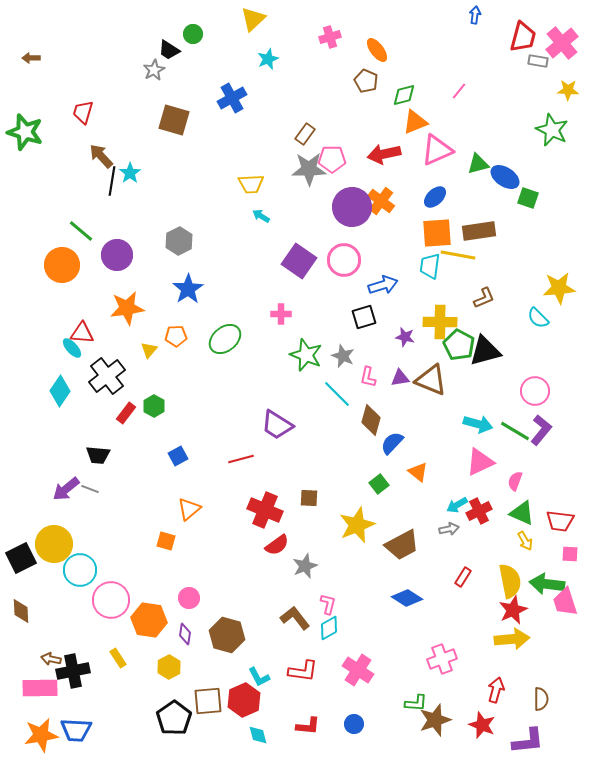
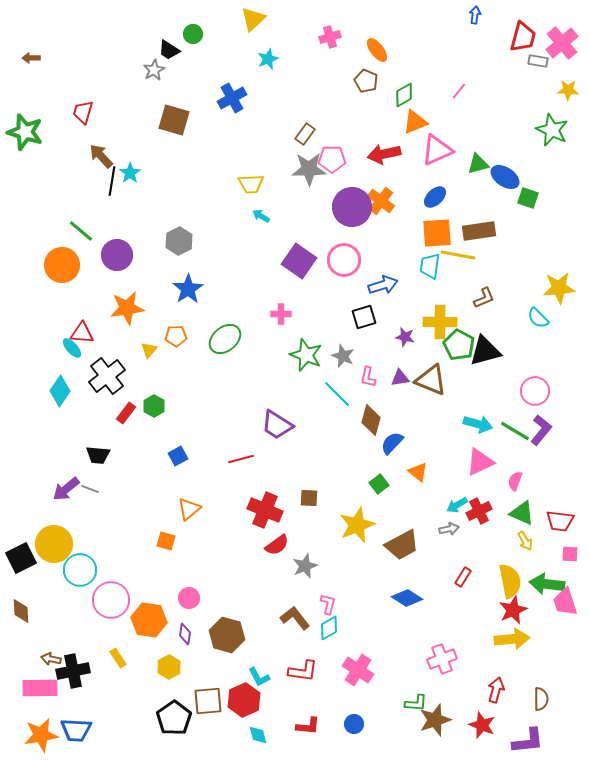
green diamond at (404, 95): rotated 15 degrees counterclockwise
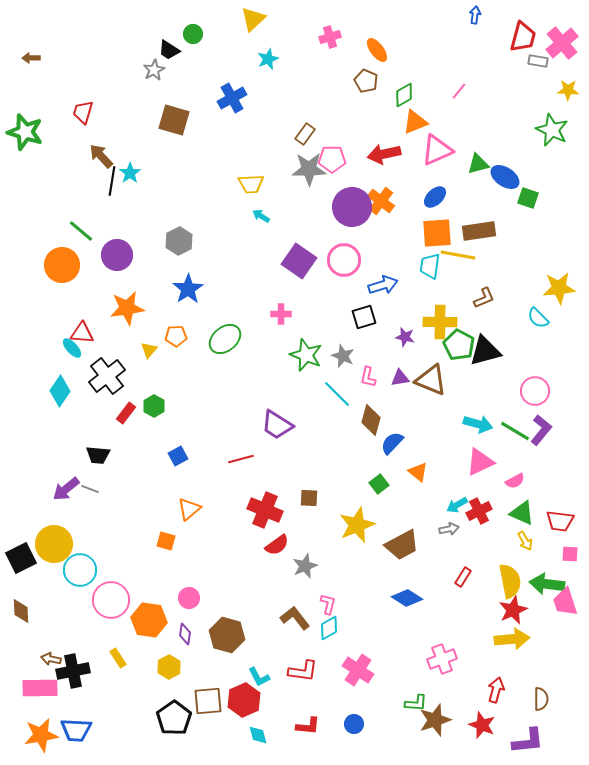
pink semicircle at (515, 481): rotated 138 degrees counterclockwise
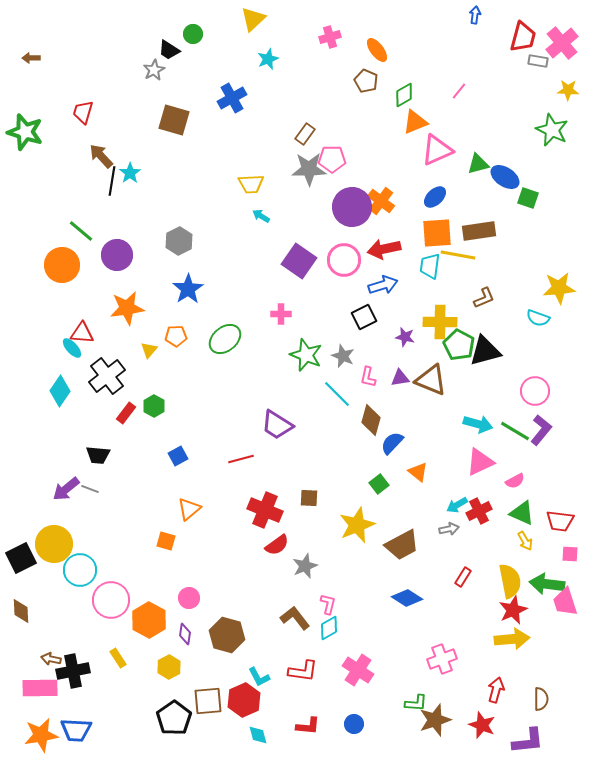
red arrow at (384, 154): moved 95 px down
black square at (364, 317): rotated 10 degrees counterclockwise
cyan semicircle at (538, 318): rotated 25 degrees counterclockwise
orange hexagon at (149, 620): rotated 20 degrees clockwise
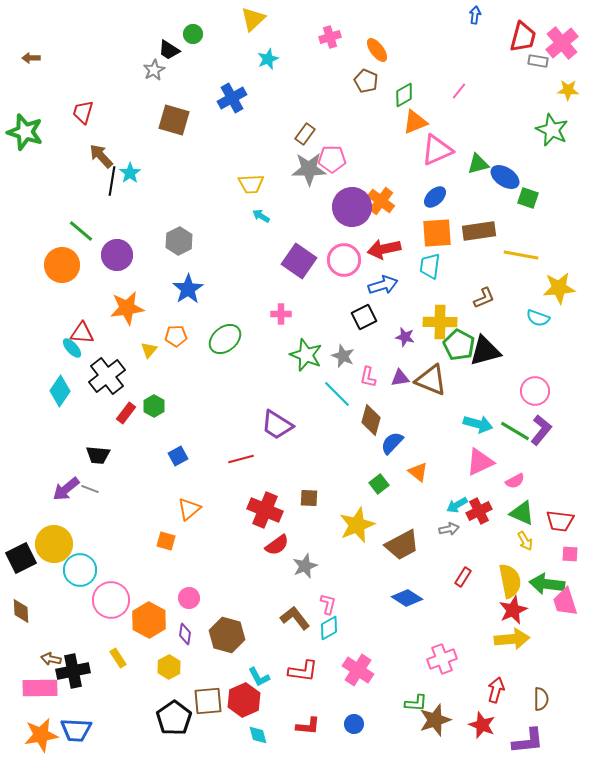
yellow line at (458, 255): moved 63 px right
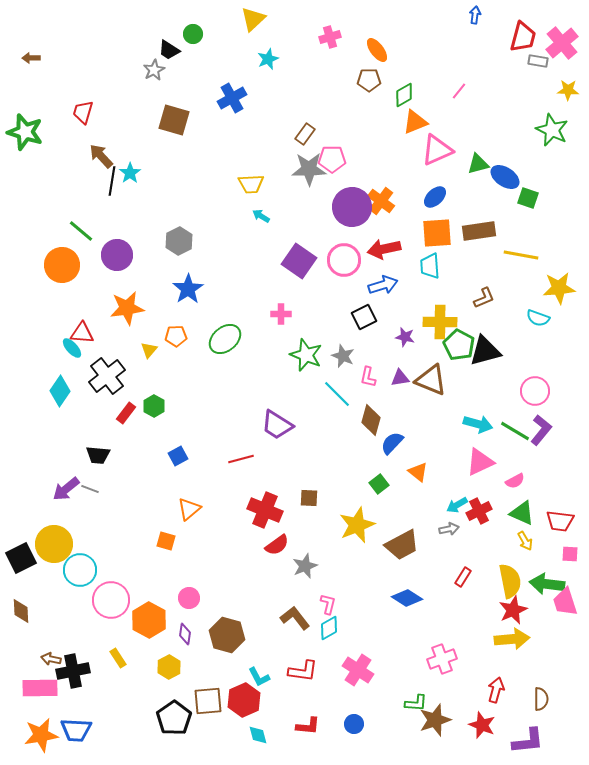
brown pentagon at (366, 81): moved 3 px right, 1 px up; rotated 25 degrees counterclockwise
cyan trapezoid at (430, 266): rotated 12 degrees counterclockwise
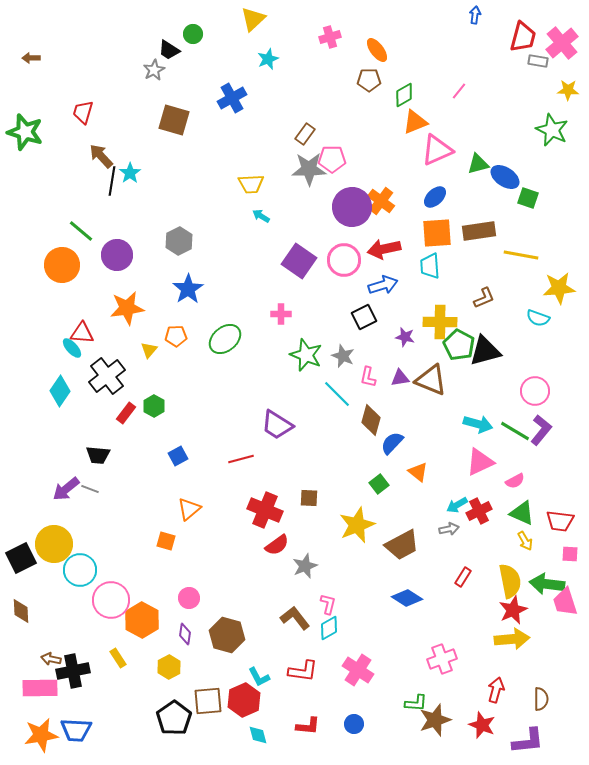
orange hexagon at (149, 620): moved 7 px left
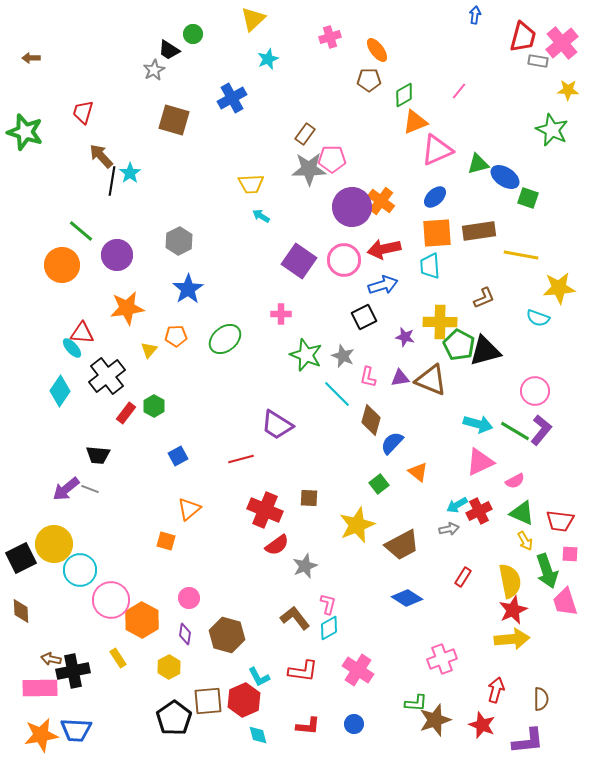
green arrow at (547, 584): moved 13 px up; rotated 116 degrees counterclockwise
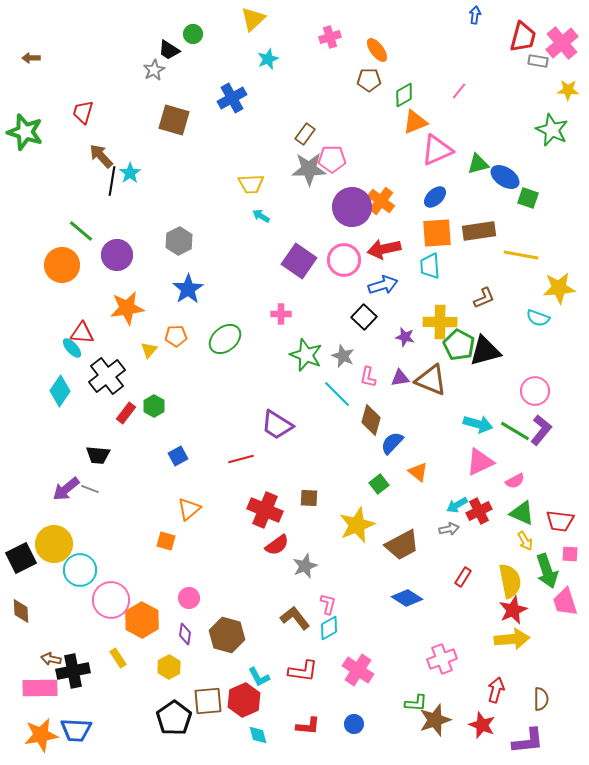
black square at (364, 317): rotated 20 degrees counterclockwise
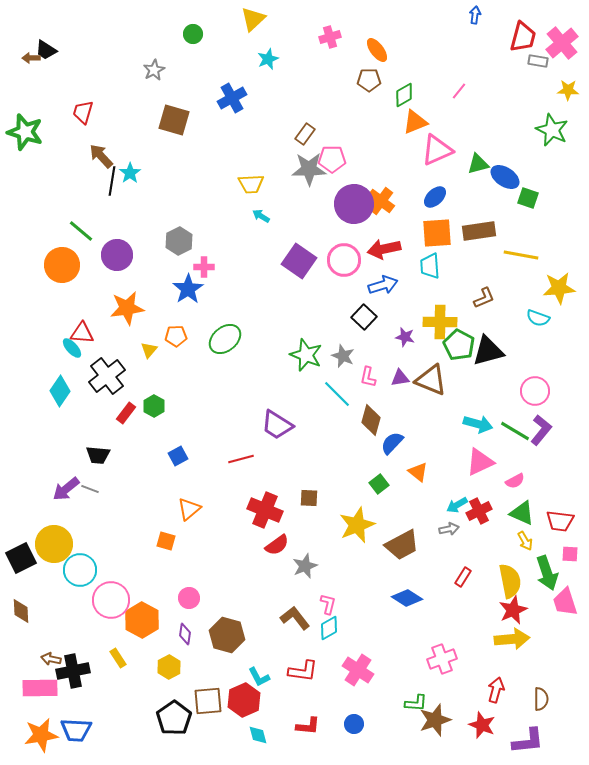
black trapezoid at (169, 50): moved 123 px left
purple circle at (352, 207): moved 2 px right, 3 px up
pink cross at (281, 314): moved 77 px left, 47 px up
black triangle at (485, 351): moved 3 px right
green arrow at (547, 571): moved 2 px down
